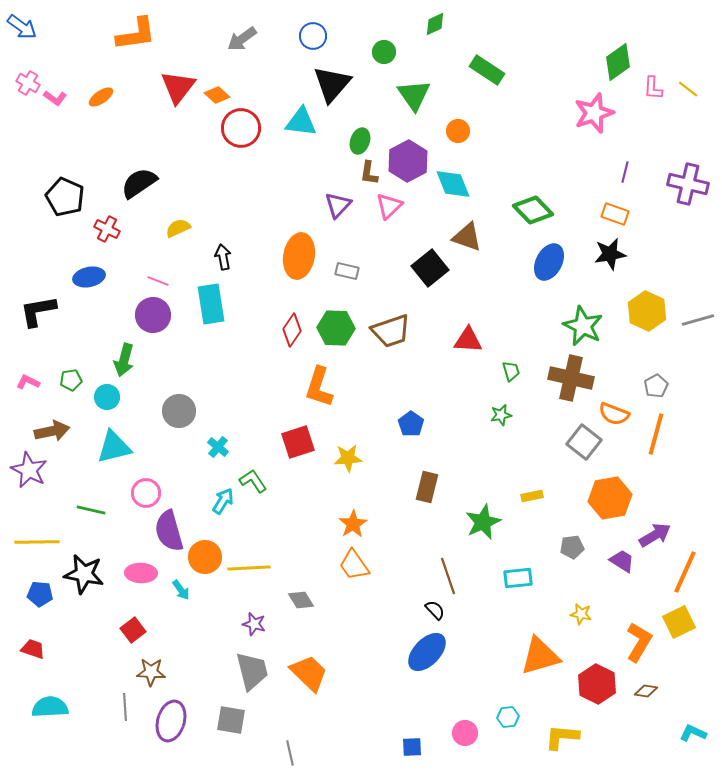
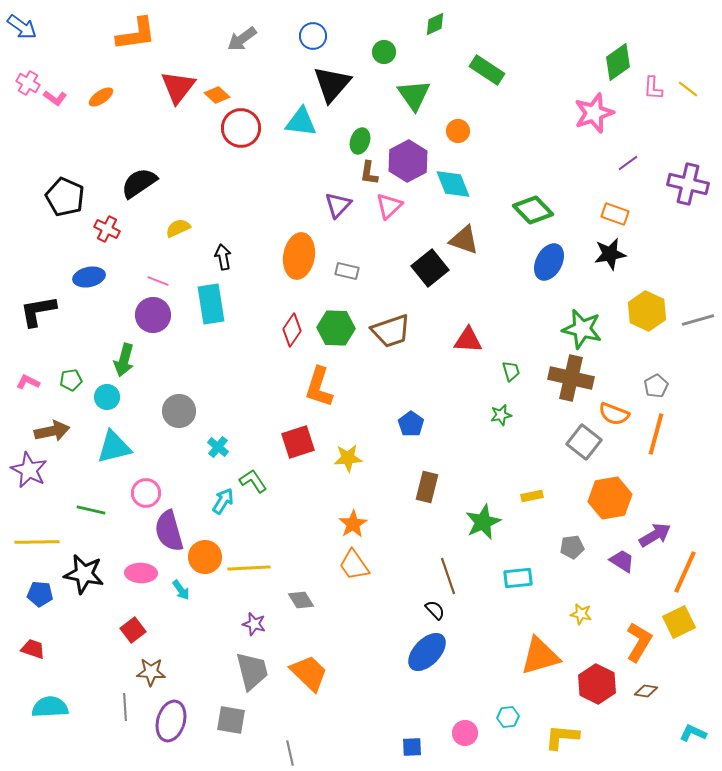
purple line at (625, 172): moved 3 px right, 9 px up; rotated 40 degrees clockwise
brown triangle at (467, 237): moved 3 px left, 3 px down
green star at (583, 326): moved 1 px left, 3 px down; rotated 12 degrees counterclockwise
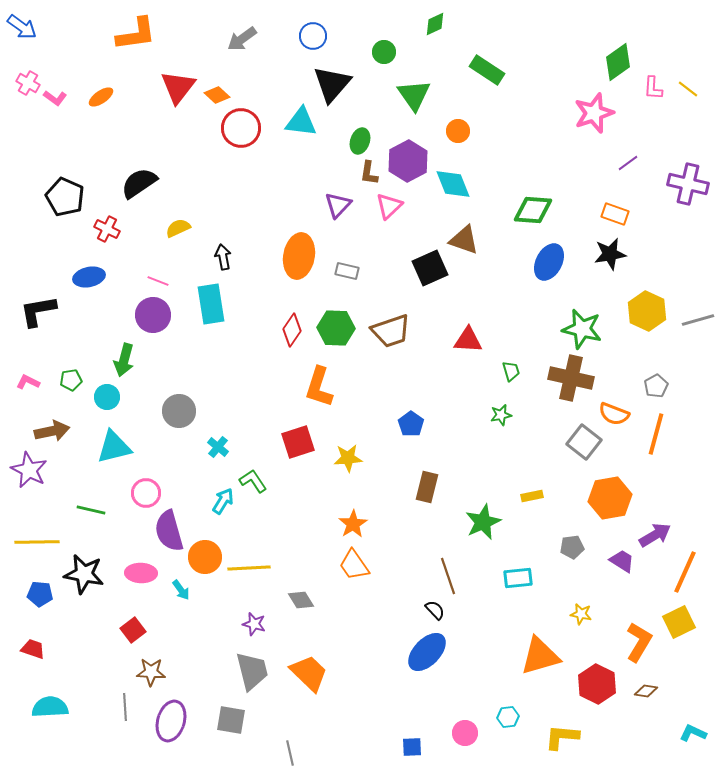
green diamond at (533, 210): rotated 42 degrees counterclockwise
black square at (430, 268): rotated 15 degrees clockwise
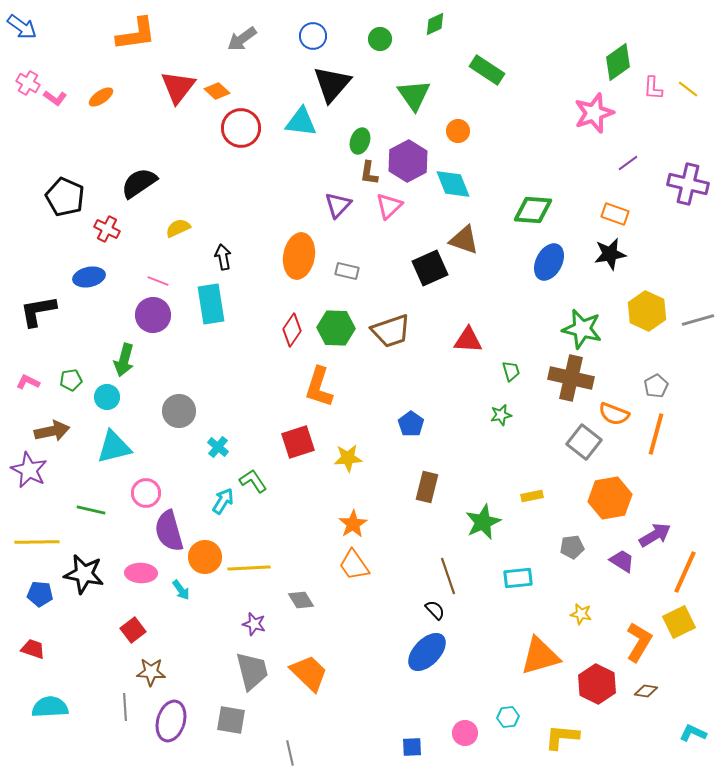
green circle at (384, 52): moved 4 px left, 13 px up
orange diamond at (217, 95): moved 4 px up
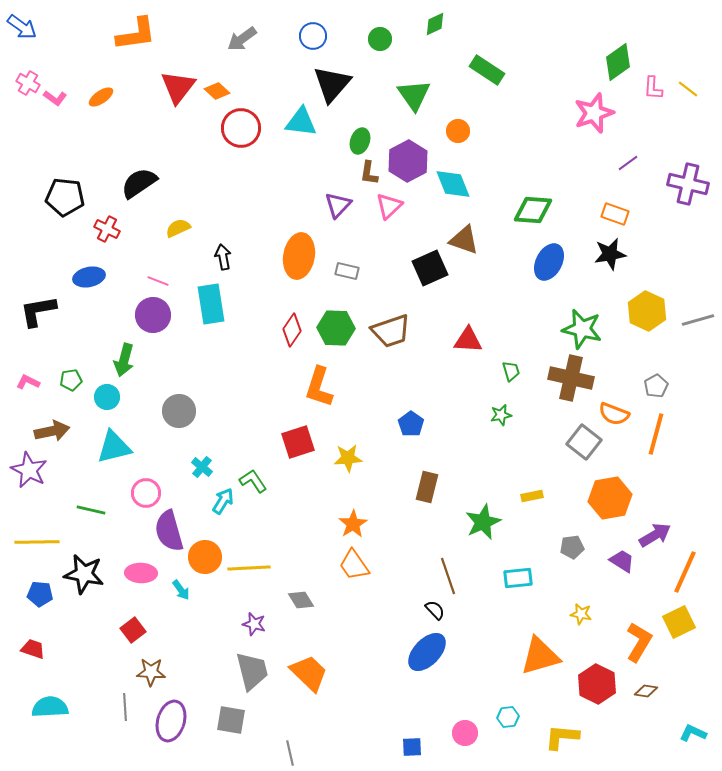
black pentagon at (65, 197): rotated 18 degrees counterclockwise
cyan cross at (218, 447): moved 16 px left, 20 px down
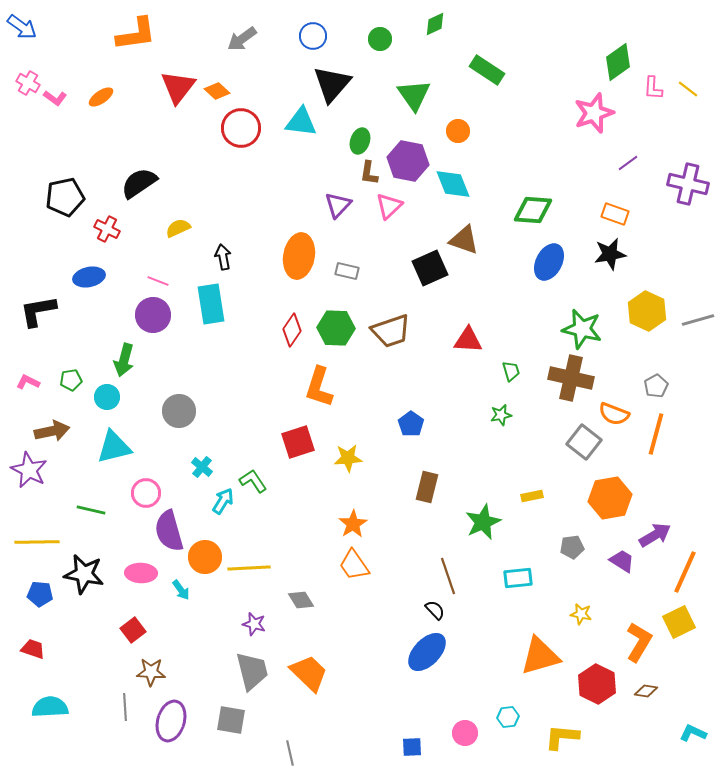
purple hexagon at (408, 161): rotated 21 degrees counterclockwise
black pentagon at (65, 197): rotated 18 degrees counterclockwise
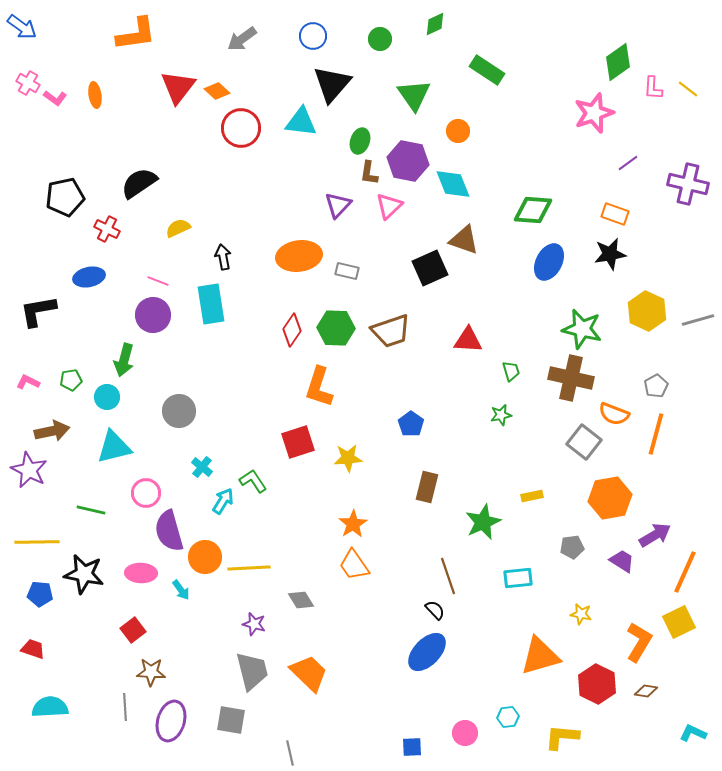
orange ellipse at (101, 97): moved 6 px left, 2 px up; rotated 65 degrees counterclockwise
orange ellipse at (299, 256): rotated 72 degrees clockwise
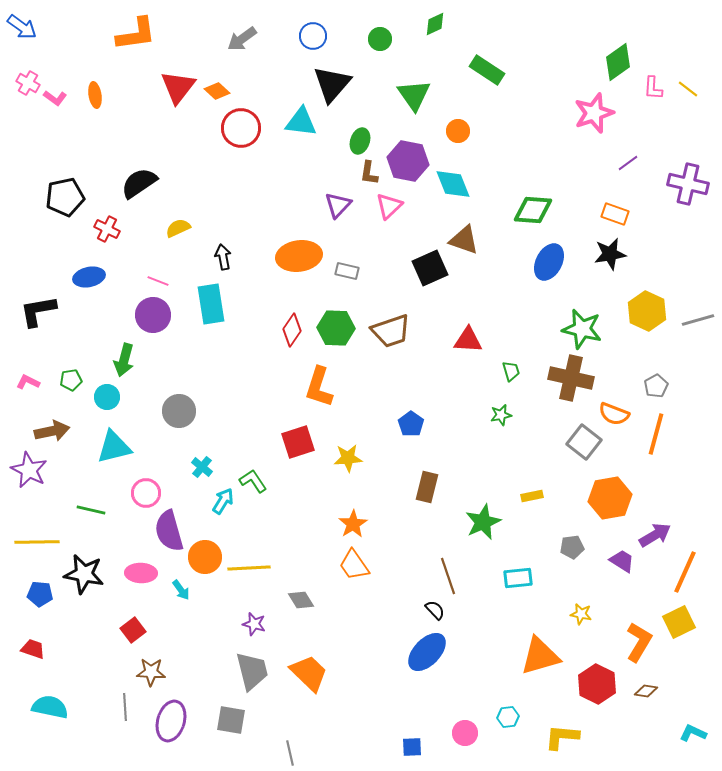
cyan semicircle at (50, 707): rotated 15 degrees clockwise
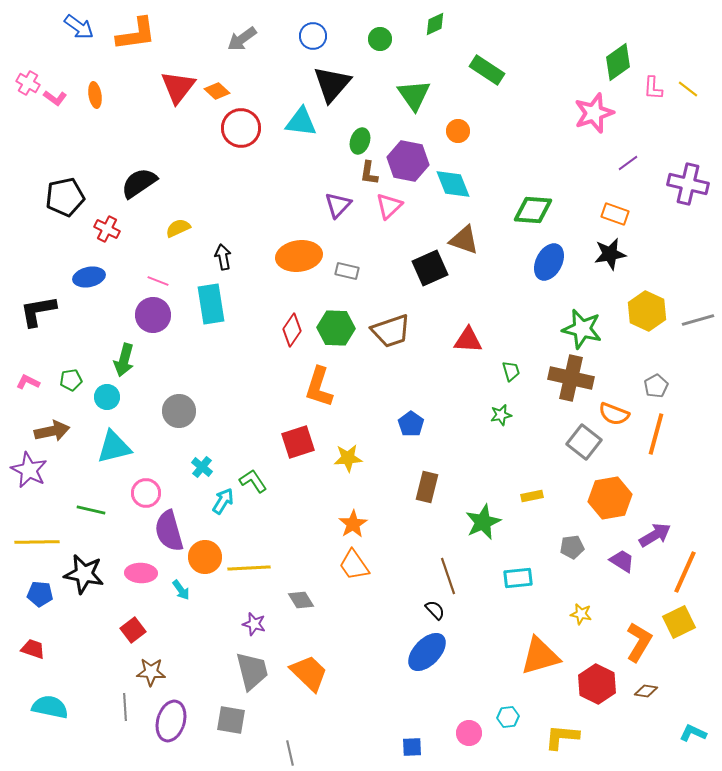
blue arrow at (22, 27): moved 57 px right
pink circle at (465, 733): moved 4 px right
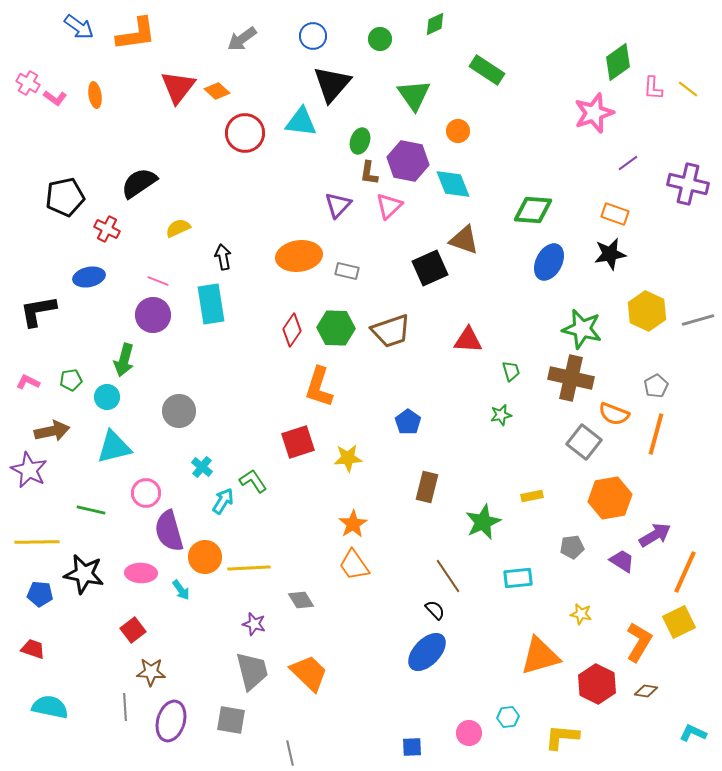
red circle at (241, 128): moved 4 px right, 5 px down
blue pentagon at (411, 424): moved 3 px left, 2 px up
brown line at (448, 576): rotated 15 degrees counterclockwise
